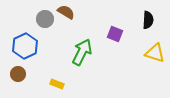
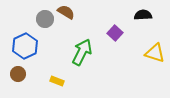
black semicircle: moved 5 px left, 5 px up; rotated 96 degrees counterclockwise
purple square: moved 1 px up; rotated 21 degrees clockwise
yellow rectangle: moved 3 px up
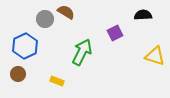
purple square: rotated 21 degrees clockwise
yellow triangle: moved 3 px down
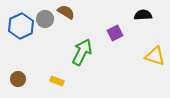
blue hexagon: moved 4 px left, 20 px up
brown circle: moved 5 px down
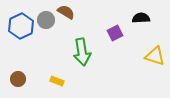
black semicircle: moved 2 px left, 3 px down
gray circle: moved 1 px right, 1 px down
green arrow: rotated 144 degrees clockwise
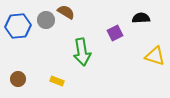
blue hexagon: moved 3 px left; rotated 20 degrees clockwise
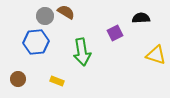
gray circle: moved 1 px left, 4 px up
blue hexagon: moved 18 px right, 16 px down
yellow triangle: moved 1 px right, 1 px up
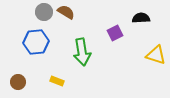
gray circle: moved 1 px left, 4 px up
brown circle: moved 3 px down
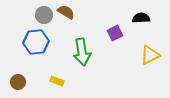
gray circle: moved 3 px down
yellow triangle: moved 6 px left; rotated 45 degrees counterclockwise
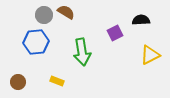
black semicircle: moved 2 px down
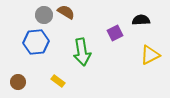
yellow rectangle: moved 1 px right; rotated 16 degrees clockwise
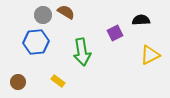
gray circle: moved 1 px left
